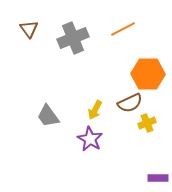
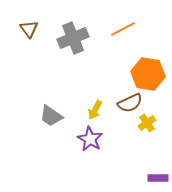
orange hexagon: rotated 8 degrees clockwise
gray trapezoid: moved 3 px right; rotated 20 degrees counterclockwise
yellow cross: rotated 12 degrees counterclockwise
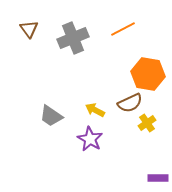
yellow arrow: rotated 90 degrees clockwise
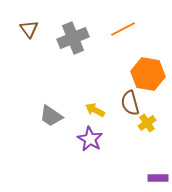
brown semicircle: rotated 100 degrees clockwise
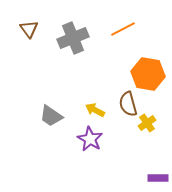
brown semicircle: moved 2 px left, 1 px down
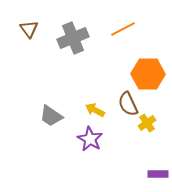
orange hexagon: rotated 8 degrees counterclockwise
brown semicircle: rotated 10 degrees counterclockwise
purple rectangle: moved 4 px up
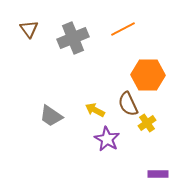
orange hexagon: moved 1 px down
purple star: moved 17 px right
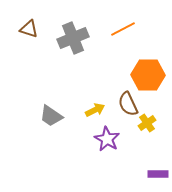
brown triangle: rotated 36 degrees counterclockwise
yellow arrow: rotated 126 degrees clockwise
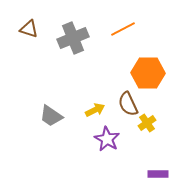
orange hexagon: moved 2 px up
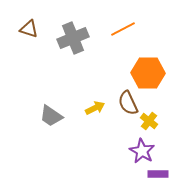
brown semicircle: moved 1 px up
yellow arrow: moved 2 px up
yellow cross: moved 2 px right, 2 px up; rotated 18 degrees counterclockwise
purple star: moved 35 px right, 12 px down
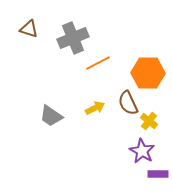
orange line: moved 25 px left, 34 px down
